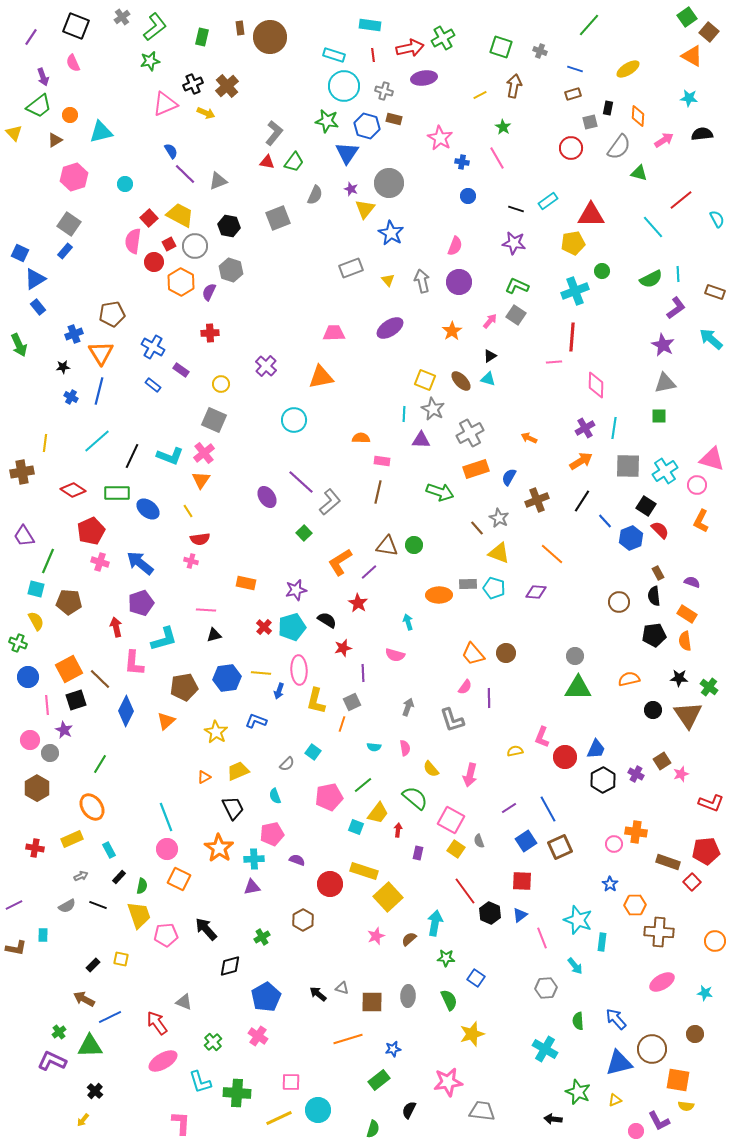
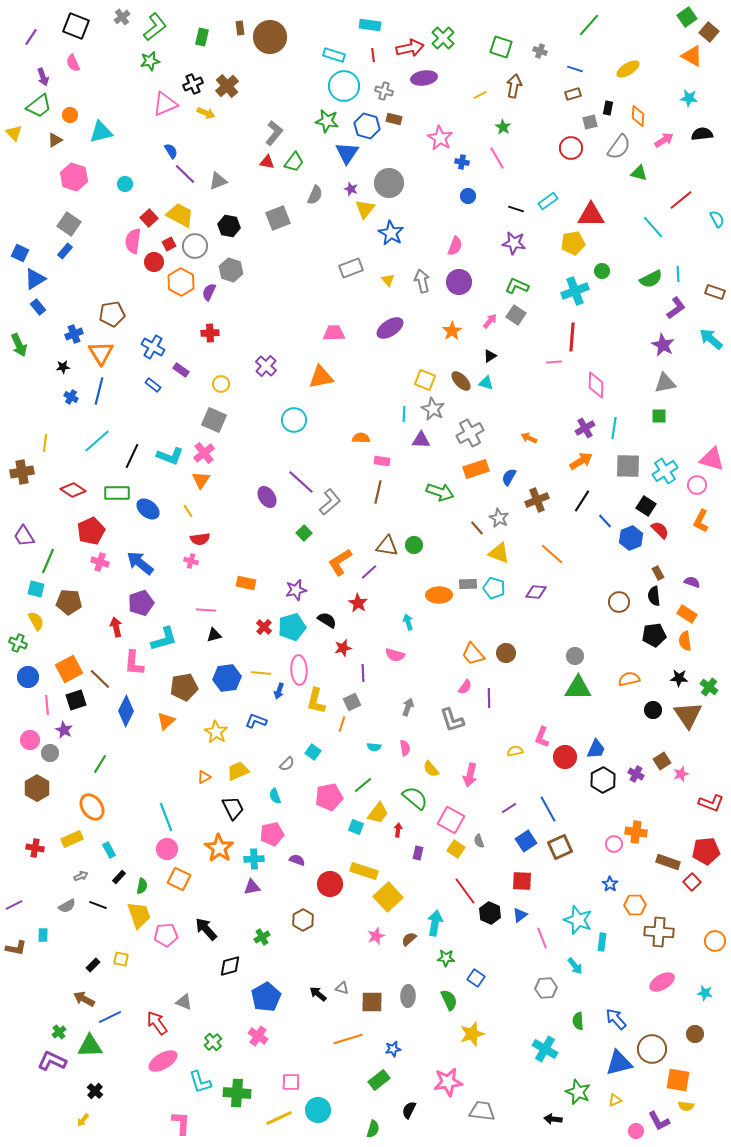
green cross at (443, 38): rotated 15 degrees counterclockwise
pink hexagon at (74, 177): rotated 24 degrees counterclockwise
cyan triangle at (488, 379): moved 2 px left, 4 px down
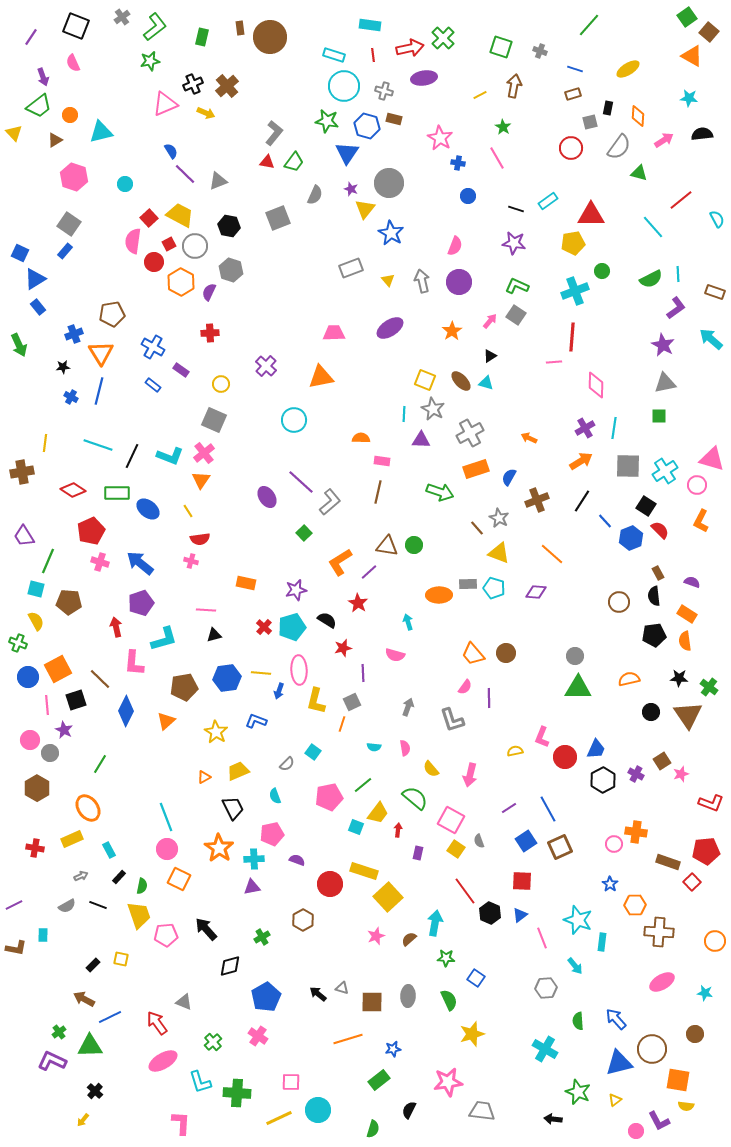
blue cross at (462, 162): moved 4 px left, 1 px down
cyan line at (97, 441): moved 1 px right, 4 px down; rotated 60 degrees clockwise
orange square at (69, 669): moved 11 px left
black circle at (653, 710): moved 2 px left, 2 px down
orange ellipse at (92, 807): moved 4 px left, 1 px down
yellow triangle at (615, 1100): rotated 16 degrees counterclockwise
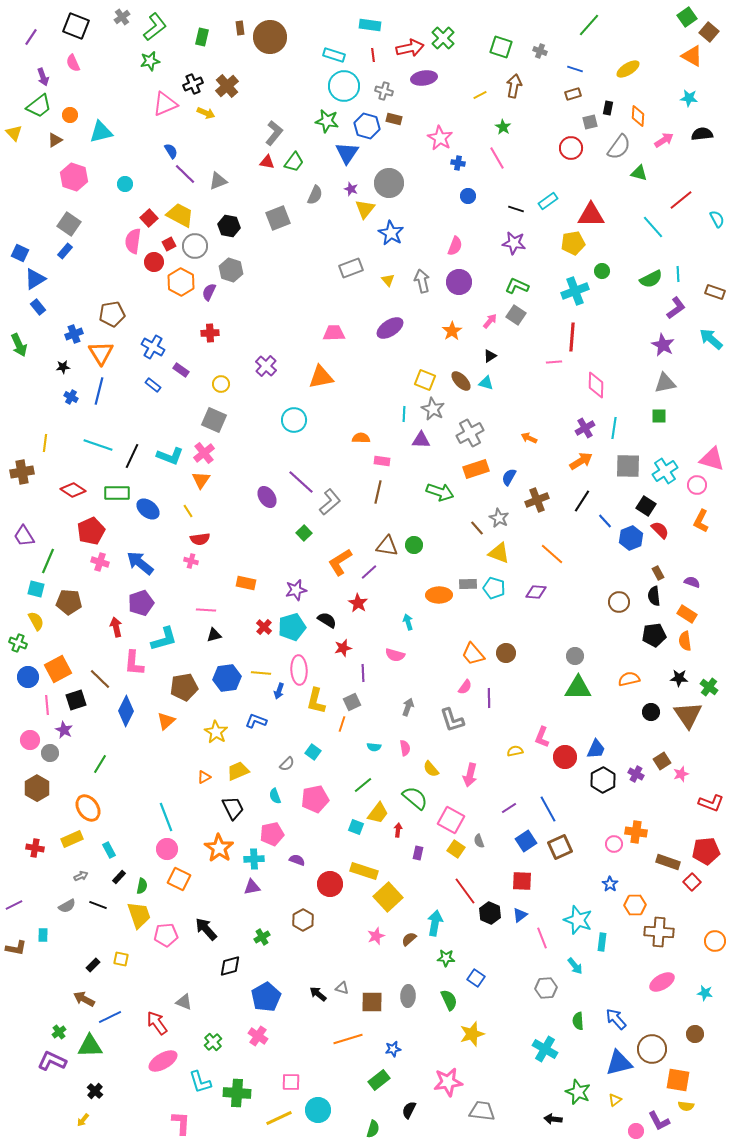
pink pentagon at (329, 797): moved 14 px left, 2 px down
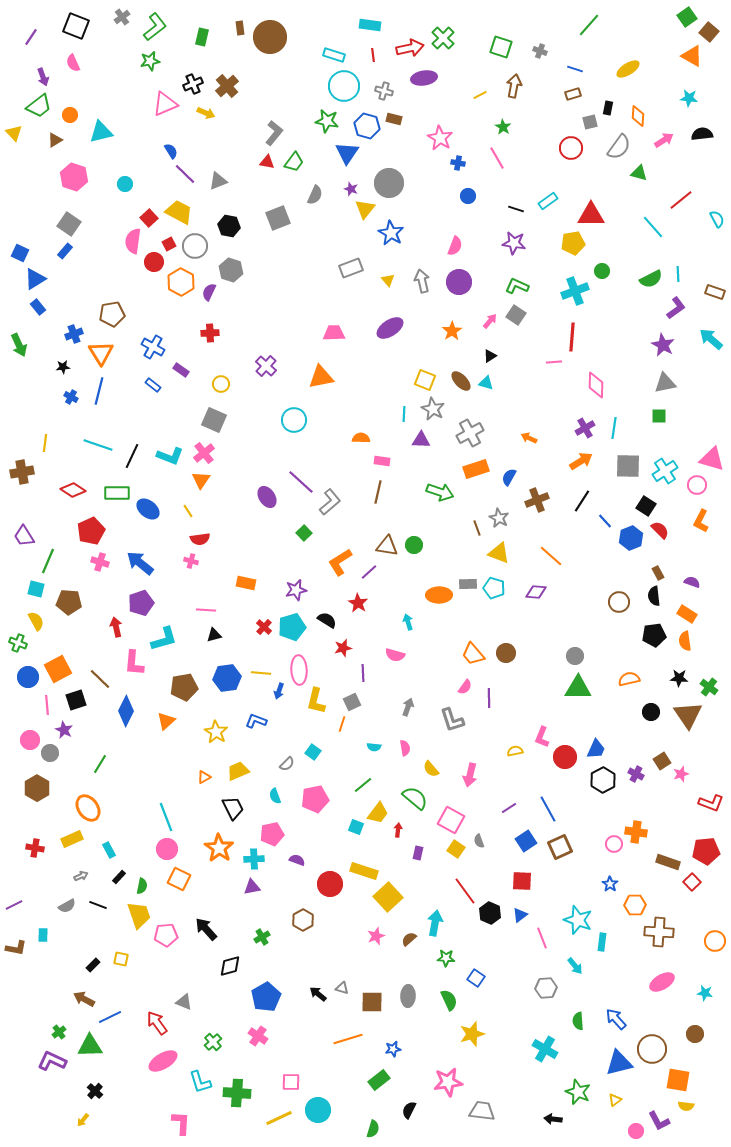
yellow trapezoid at (180, 215): moved 1 px left, 3 px up
brown line at (477, 528): rotated 21 degrees clockwise
orange line at (552, 554): moved 1 px left, 2 px down
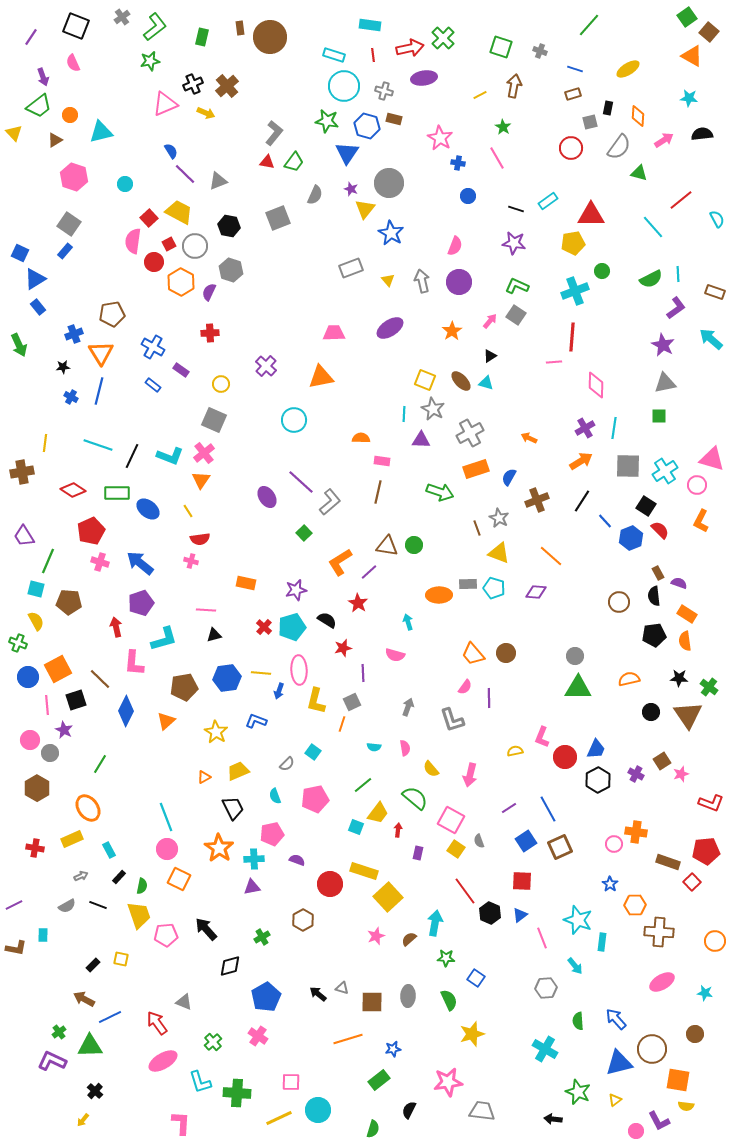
purple semicircle at (692, 582): moved 13 px left, 1 px down
black hexagon at (603, 780): moved 5 px left
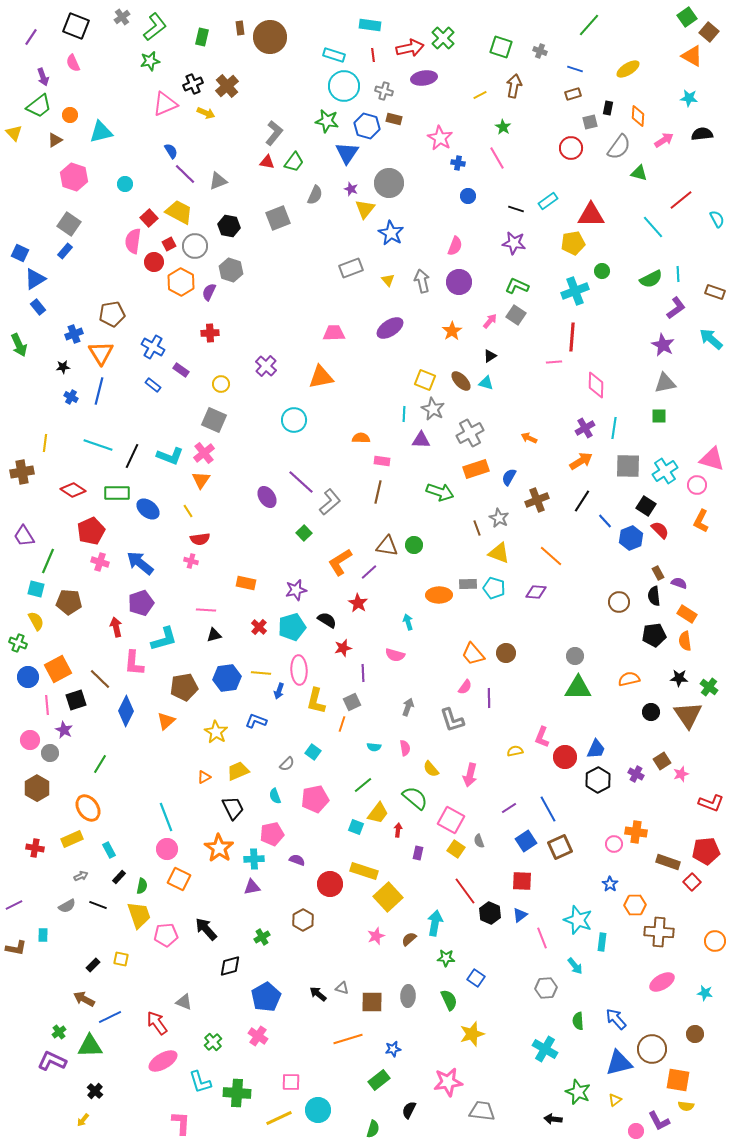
red cross at (264, 627): moved 5 px left
